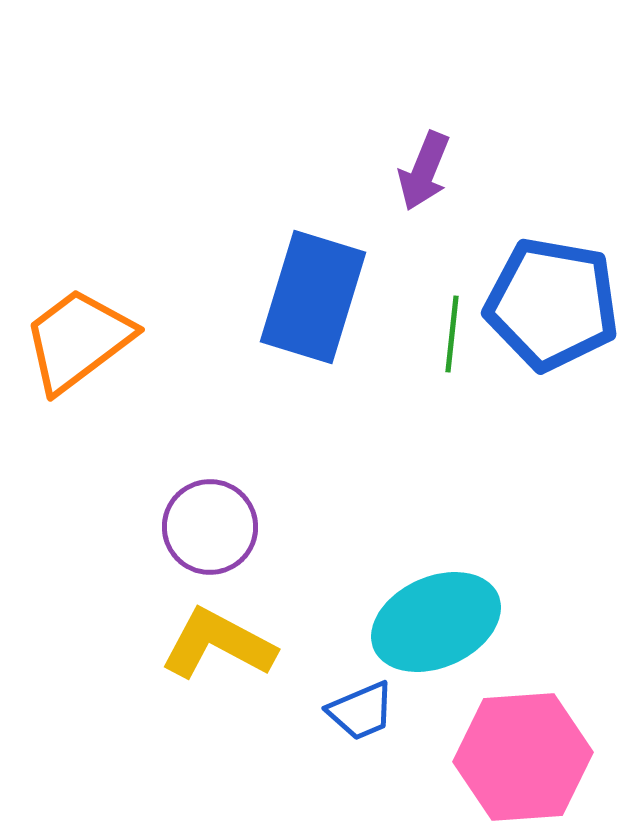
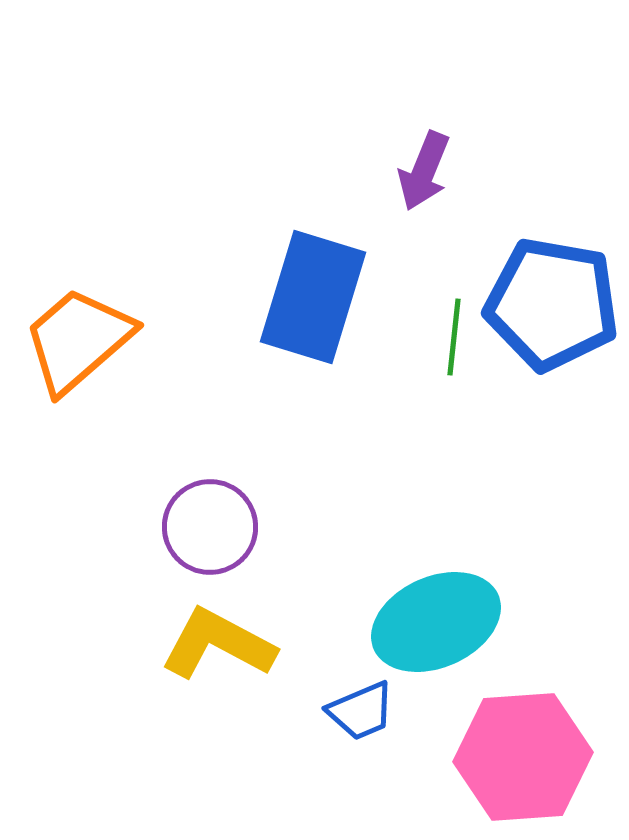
green line: moved 2 px right, 3 px down
orange trapezoid: rotated 4 degrees counterclockwise
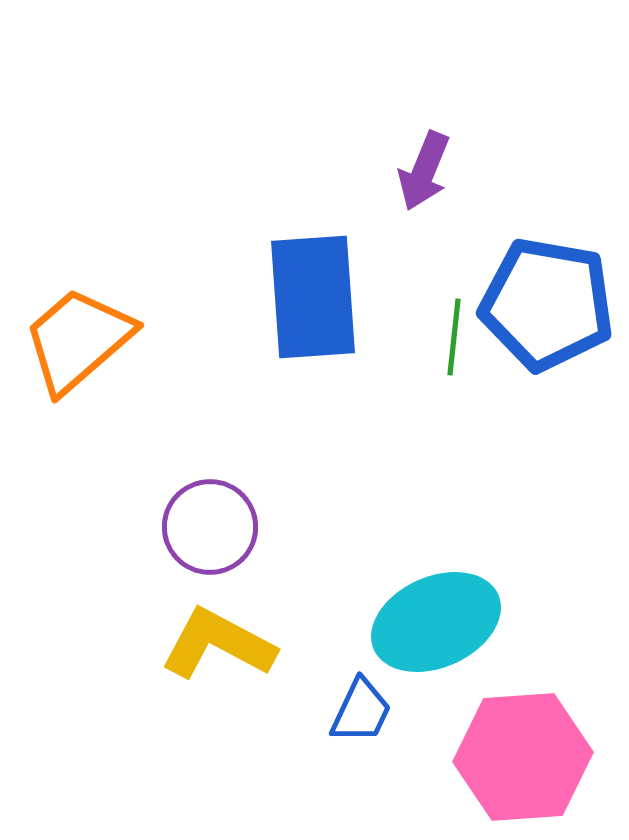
blue rectangle: rotated 21 degrees counterclockwise
blue pentagon: moved 5 px left
blue trapezoid: rotated 42 degrees counterclockwise
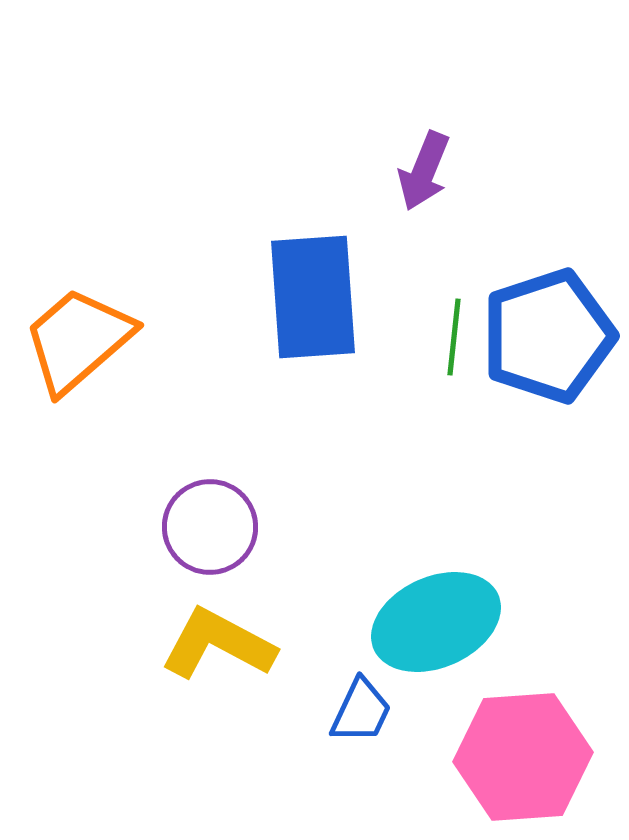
blue pentagon: moved 1 px right, 32 px down; rotated 28 degrees counterclockwise
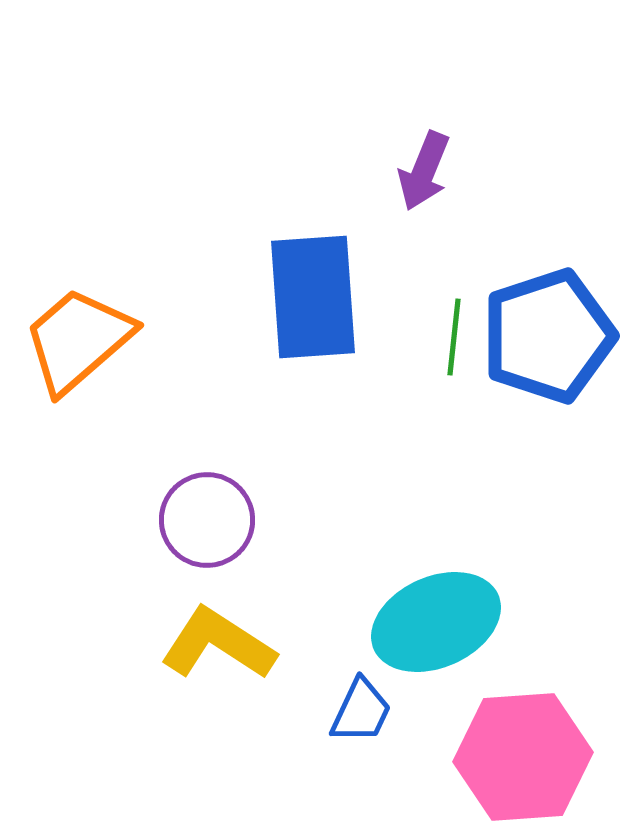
purple circle: moved 3 px left, 7 px up
yellow L-shape: rotated 5 degrees clockwise
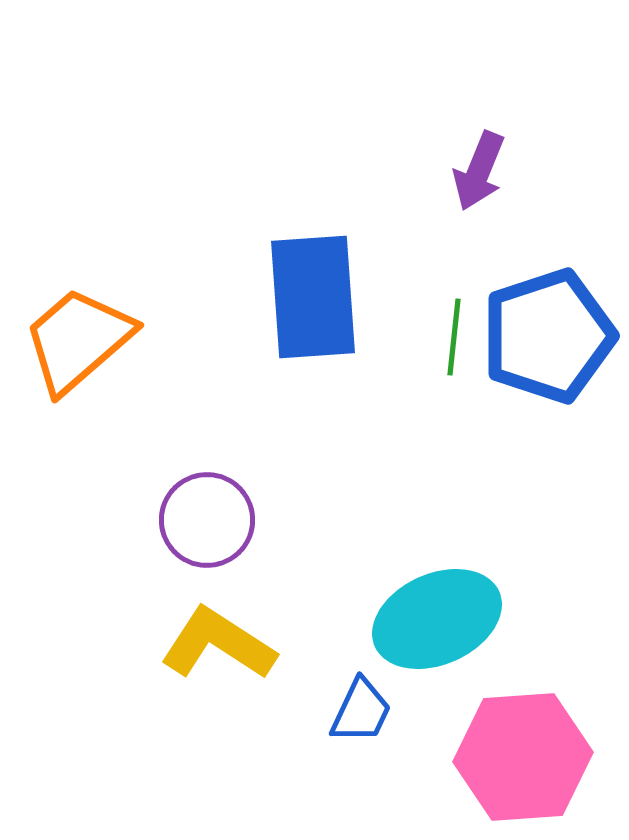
purple arrow: moved 55 px right
cyan ellipse: moved 1 px right, 3 px up
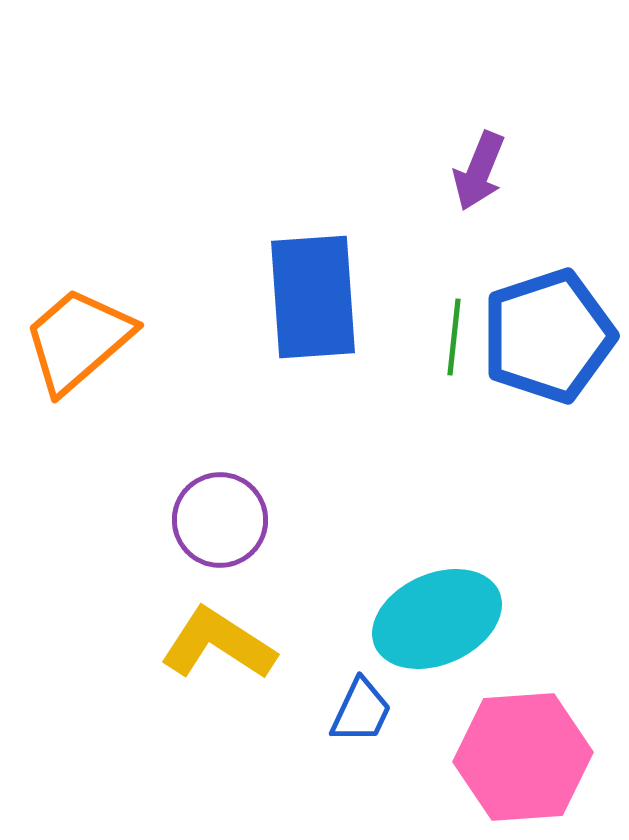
purple circle: moved 13 px right
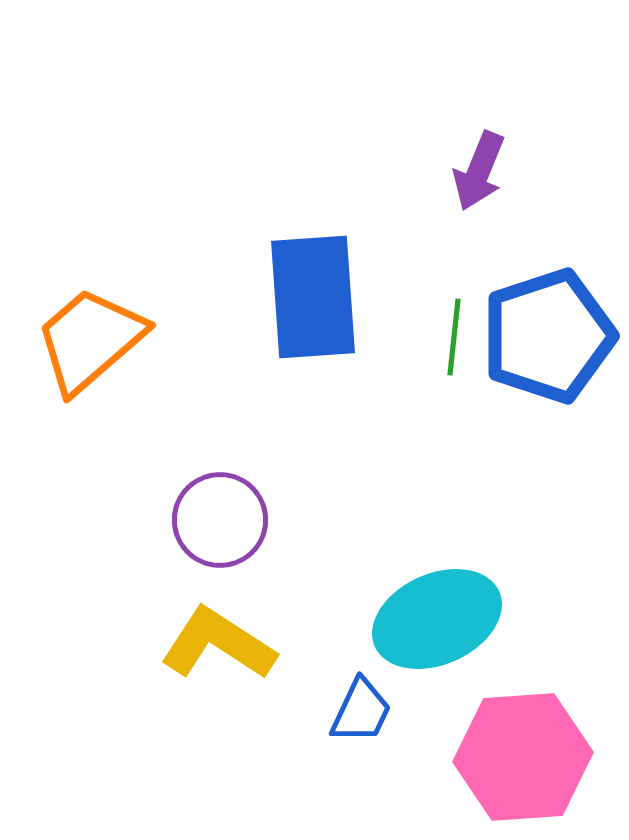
orange trapezoid: moved 12 px right
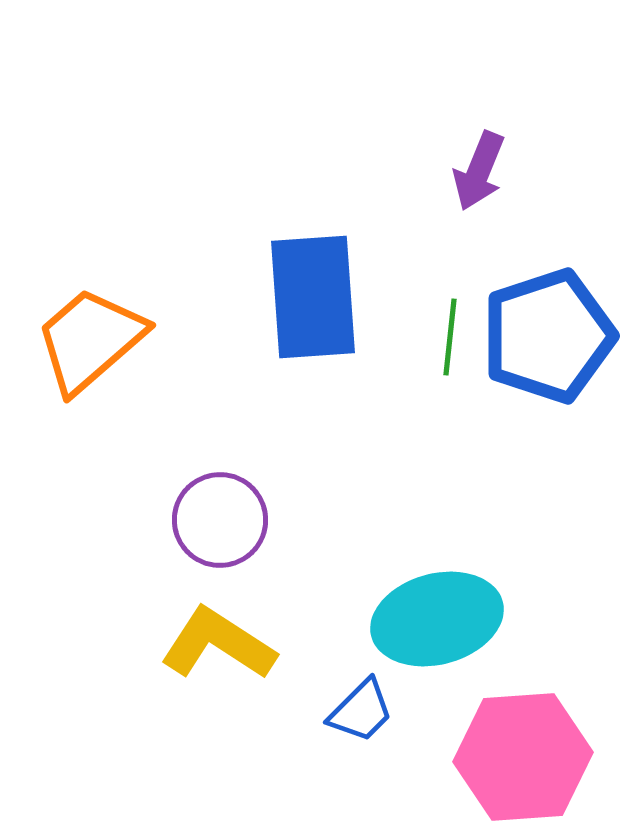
green line: moved 4 px left
cyan ellipse: rotated 9 degrees clockwise
blue trapezoid: rotated 20 degrees clockwise
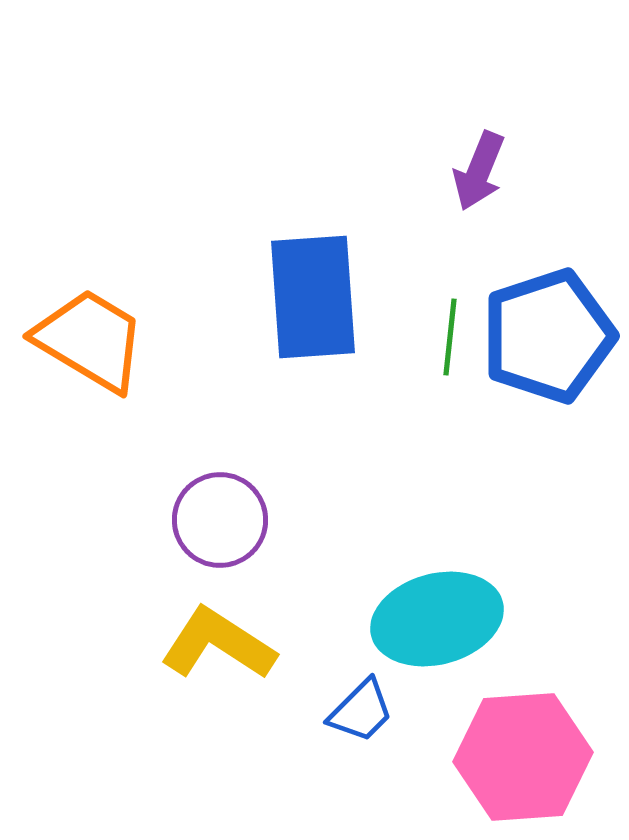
orange trapezoid: rotated 72 degrees clockwise
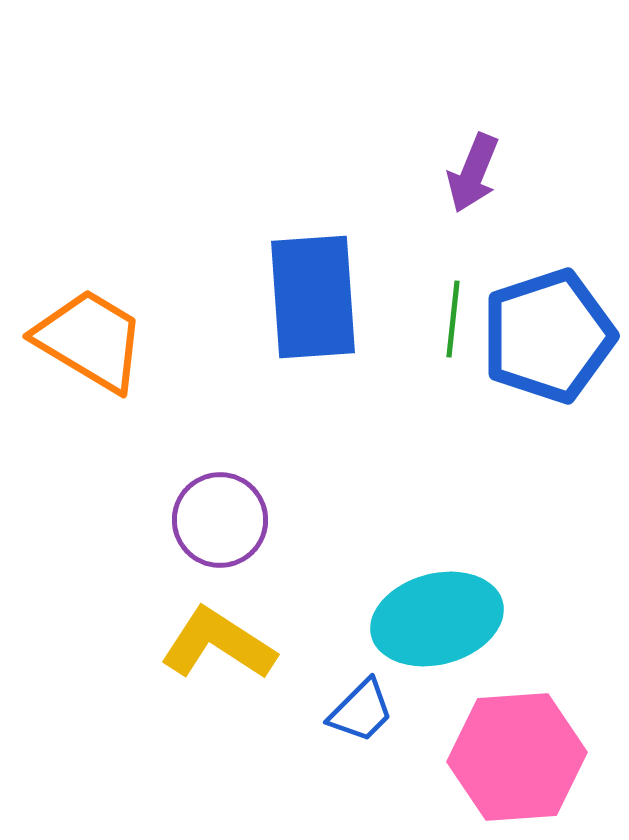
purple arrow: moved 6 px left, 2 px down
green line: moved 3 px right, 18 px up
pink hexagon: moved 6 px left
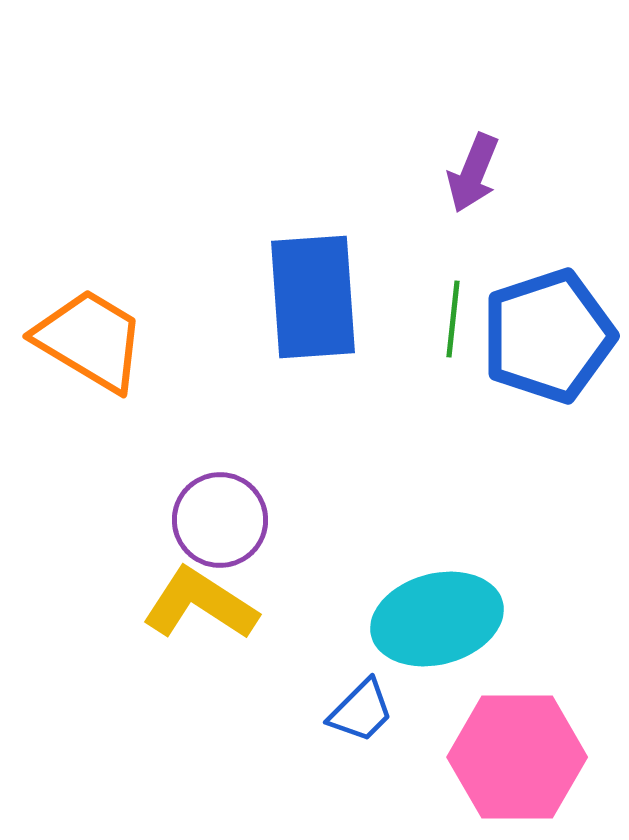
yellow L-shape: moved 18 px left, 40 px up
pink hexagon: rotated 4 degrees clockwise
